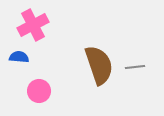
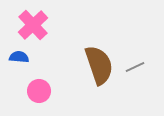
pink cross: rotated 16 degrees counterclockwise
gray line: rotated 18 degrees counterclockwise
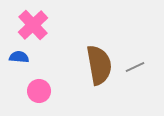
brown semicircle: rotated 9 degrees clockwise
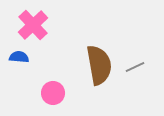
pink circle: moved 14 px right, 2 px down
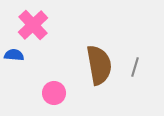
blue semicircle: moved 5 px left, 2 px up
gray line: rotated 48 degrees counterclockwise
pink circle: moved 1 px right
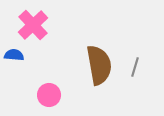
pink circle: moved 5 px left, 2 px down
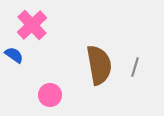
pink cross: moved 1 px left
blue semicircle: rotated 30 degrees clockwise
pink circle: moved 1 px right
